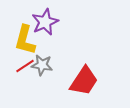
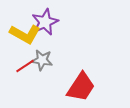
yellow L-shape: moved 6 px up; rotated 76 degrees counterclockwise
gray star: moved 5 px up
red trapezoid: moved 3 px left, 6 px down
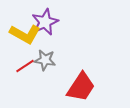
gray star: moved 3 px right
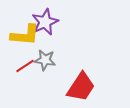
yellow L-shape: moved 1 px down; rotated 24 degrees counterclockwise
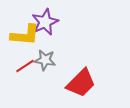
red trapezoid: moved 4 px up; rotated 12 degrees clockwise
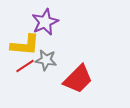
yellow L-shape: moved 10 px down
gray star: moved 1 px right
red trapezoid: moved 3 px left, 4 px up
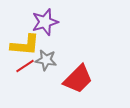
purple star: rotated 8 degrees clockwise
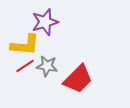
gray star: moved 1 px right, 6 px down
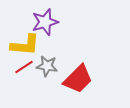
red line: moved 1 px left, 1 px down
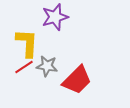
purple star: moved 10 px right, 5 px up
yellow L-shape: moved 2 px right, 2 px up; rotated 92 degrees counterclockwise
red trapezoid: moved 1 px left, 1 px down
